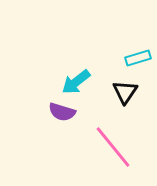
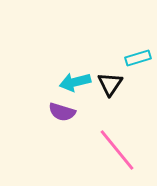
cyan arrow: moved 1 px left; rotated 24 degrees clockwise
black triangle: moved 15 px left, 8 px up
pink line: moved 4 px right, 3 px down
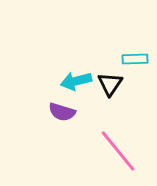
cyan rectangle: moved 3 px left, 1 px down; rotated 15 degrees clockwise
cyan arrow: moved 1 px right, 1 px up
pink line: moved 1 px right, 1 px down
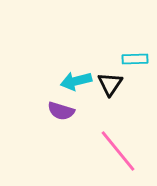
purple semicircle: moved 1 px left, 1 px up
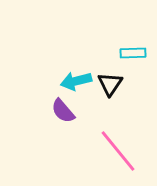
cyan rectangle: moved 2 px left, 6 px up
purple semicircle: moved 2 px right; rotated 32 degrees clockwise
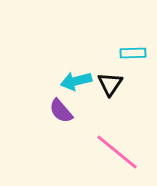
purple semicircle: moved 2 px left
pink line: moved 1 px left, 1 px down; rotated 12 degrees counterclockwise
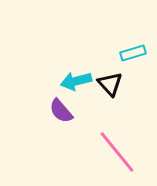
cyan rectangle: rotated 15 degrees counterclockwise
black triangle: rotated 16 degrees counterclockwise
pink line: rotated 12 degrees clockwise
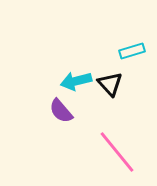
cyan rectangle: moved 1 px left, 2 px up
